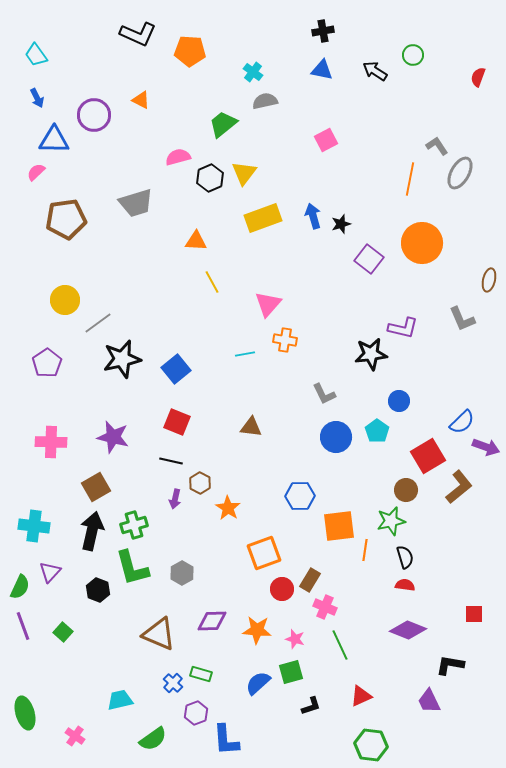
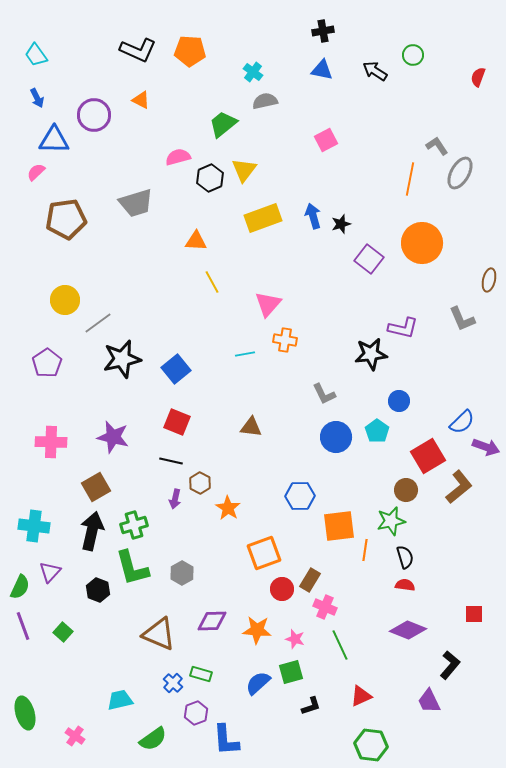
black L-shape at (138, 34): moved 16 px down
yellow triangle at (244, 173): moved 3 px up
black L-shape at (450, 665): rotated 120 degrees clockwise
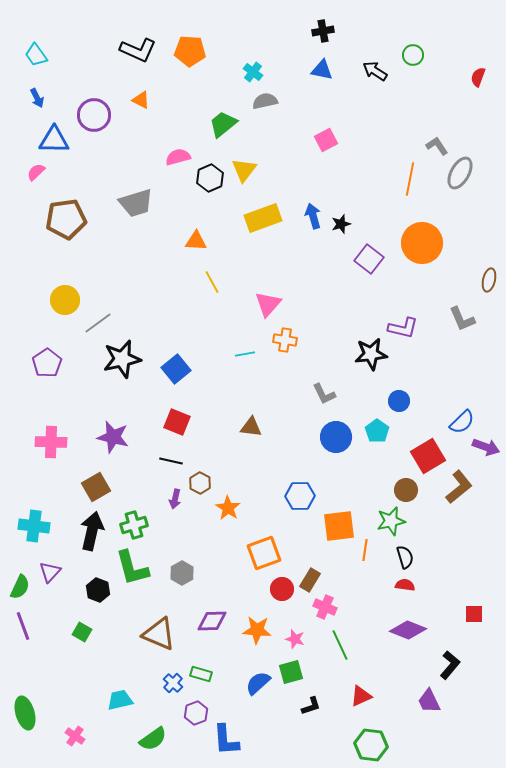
green square at (63, 632): moved 19 px right; rotated 12 degrees counterclockwise
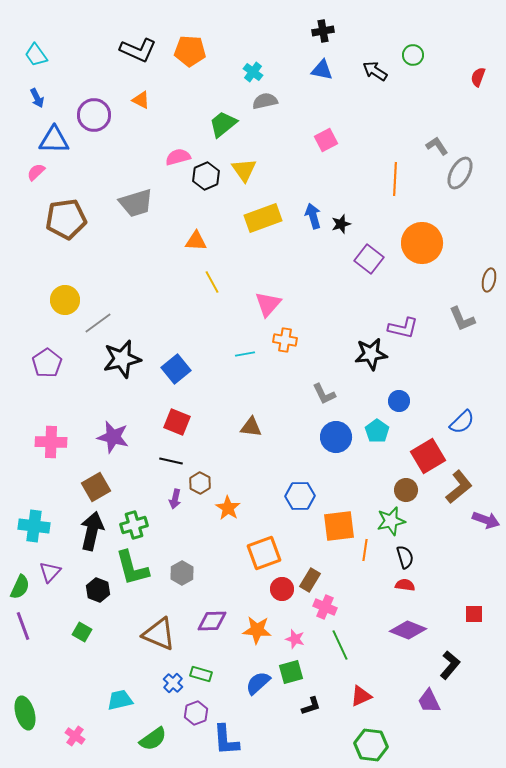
yellow triangle at (244, 170): rotated 12 degrees counterclockwise
black hexagon at (210, 178): moved 4 px left, 2 px up
orange line at (410, 179): moved 15 px left; rotated 8 degrees counterclockwise
purple arrow at (486, 447): moved 73 px down
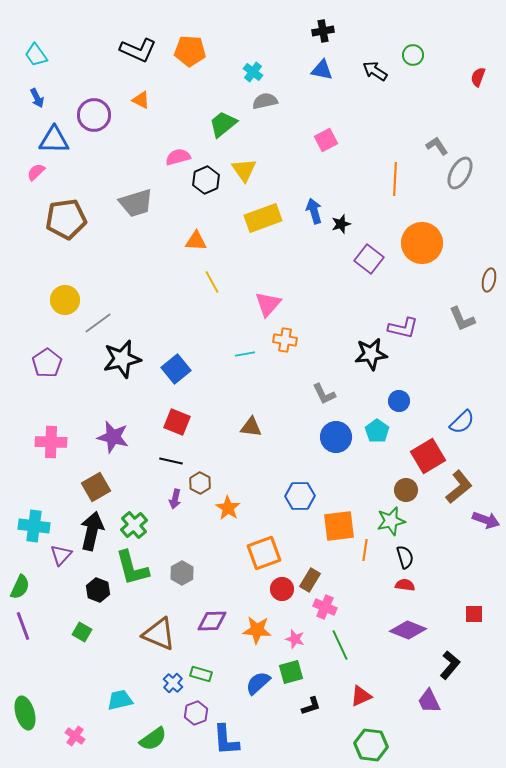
black hexagon at (206, 176): moved 4 px down
blue arrow at (313, 216): moved 1 px right, 5 px up
green cross at (134, 525): rotated 24 degrees counterclockwise
purple triangle at (50, 572): moved 11 px right, 17 px up
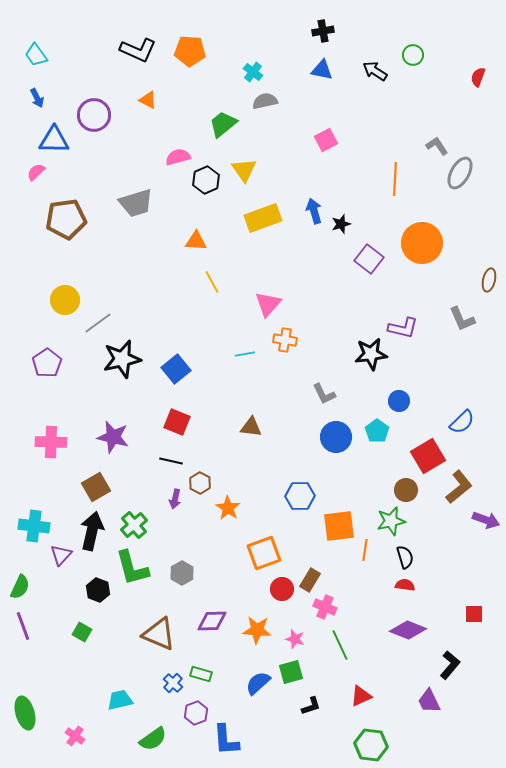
orange triangle at (141, 100): moved 7 px right
